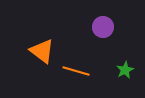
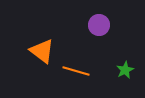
purple circle: moved 4 px left, 2 px up
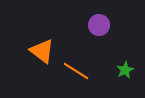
orange line: rotated 16 degrees clockwise
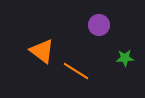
green star: moved 12 px up; rotated 24 degrees clockwise
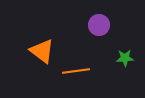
orange line: rotated 40 degrees counterclockwise
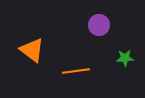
orange triangle: moved 10 px left, 1 px up
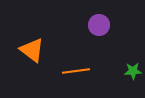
green star: moved 8 px right, 13 px down
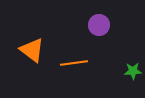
orange line: moved 2 px left, 8 px up
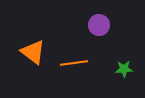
orange triangle: moved 1 px right, 2 px down
green star: moved 9 px left, 2 px up
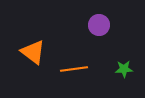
orange line: moved 6 px down
